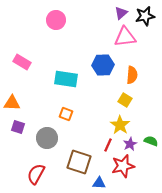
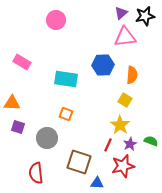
red semicircle: moved 1 px up; rotated 35 degrees counterclockwise
blue triangle: moved 2 px left
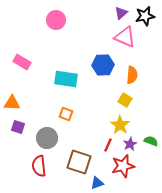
pink triangle: rotated 30 degrees clockwise
red semicircle: moved 3 px right, 7 px up
blue triangle: rotated 24 degrees counterclockwise
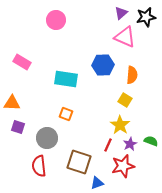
black star: moved 1 px right, 1 px down
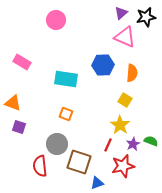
orange semicircle: moved 2 px up
orange triangle: moved 1 px right; rotated 18 degrees clockwise
purple square: moved 1 px right
gray circle: moved 10 px right, 6 px down
purple star: moved 3 px right
red semicircle: moved 1 px right
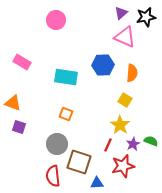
cyan rectangle: moved 2 px up
red semicircle: moved 13 px right, 10 px down
blue triangle: rotated 16 degrees clockwise
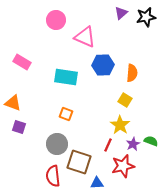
pink triangle: moved 40 px left
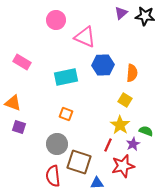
black star: moved 1 px left, 1 px up; rotated 18 degrees clockwise
cyan rectangle: rotated 20 degrees counterclockwise
green semicircle: moved 5 px left, 10 px up
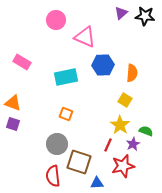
purple square: moved 6 px left, 3 px up
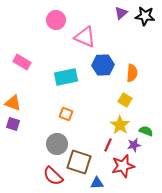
purple star: moved 1 px right, 1 px down; rotated 16 degrees clockwise
red semicircle: rotated 40 degrees counterclockwise
